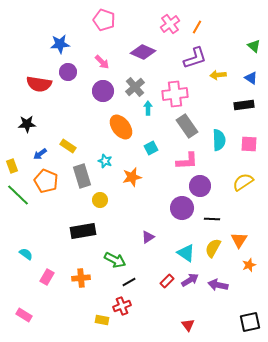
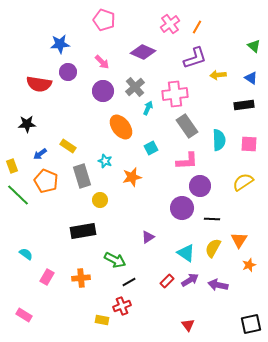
cyan arrow at (148, 108): rotated 24 degrees clockwise
black square at (250, 322): moved 1 px right, 2 px down
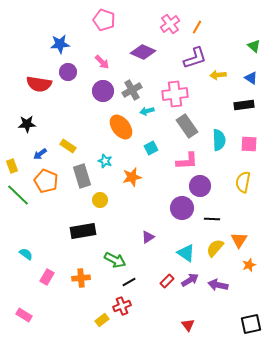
gray cross at (135, 87): moved 3 px left, 3 px down; rotated 12 degrees clockwise
cyan arrow at (148, 108): moved 1 px left, 3 px down; rotated 128 degrees counterclockwise
yellow semicircle at (243, 182): rotated 45 degrees counterclockwise
yellow semicircle at (213, 248): moved 2 px right; rotated 12 degrees clockwise
yellow rectangle at (102, 320): rotated 48 degrees counterclockwise
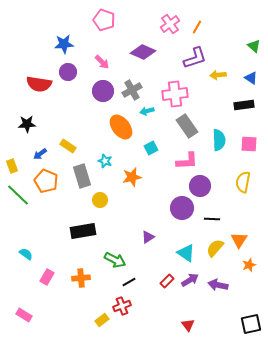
blue star at (60, 44): moved 4 px right
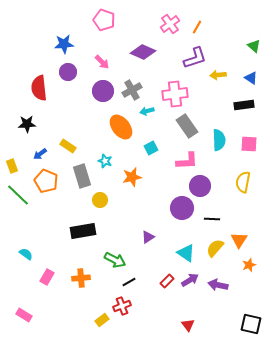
red semicircle at (39, 84): moved 4 px down; rotated 75 degrees clockwise
black square at (251, 324): rotated 25 degrees clockwise
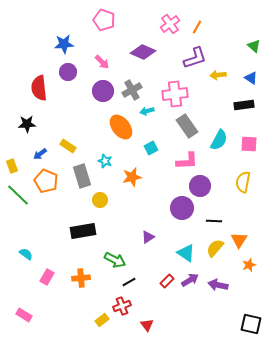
cyan semicircle at (219, 140): rotated 30 degrees clockwise
black line at (212, 219): moved 2 px right, 2 px down
red triangle at (188, 325): moved 41 px left
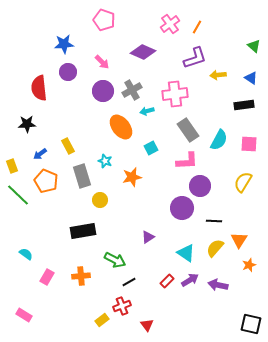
gray rectangle at (187, 126): moved 1 px right, 4 px down
yellow rectangle at (68, 146): rotated 28 degrees clockwise
yellow semicircle at (243, 182): rotated 20 degrees clockwise
orange cross at (81, 278): moved 2 px up
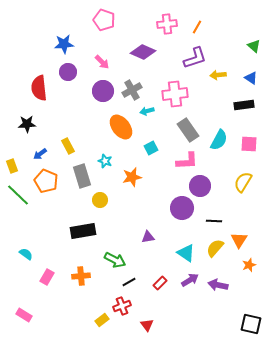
pink cross at (170, 24): moved 3 px left; rotated 30 degrees clockwise
purple triangle at (148, 237): rotated 24 degrees clockwise
red rectangle at (167, 281): moved 7 px left, 2 px down
